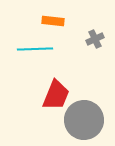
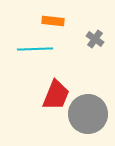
gray cross: rotated 30 degrees counterclockwise
gray circle: moved 4 px right, 6 px up
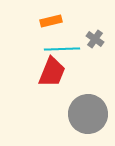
orange rectangle: moved 2 px left; rotated 20 degrees counterclockwise
cyan line: moved 27 px right
red trapezoid: moved 4 px left, 23 px up
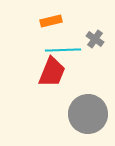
cyan line: moved 1 px right, 1 px down
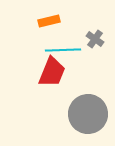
orange rectangle: moved 2 px left
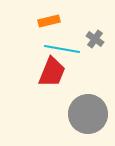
cyan line: moved 1 px left, 1 px up; rotated 12 degrees clockwise
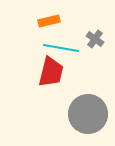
cyan line: moved 1 px left, 1 px up
red trapezoid: moved 1 px left; rotated 8 degrees counterclockwise
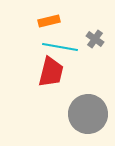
cyan line: moved 1 px left, 1 px up
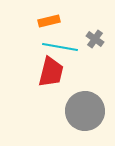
gray circle: moved 3 px left, 3 px up
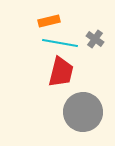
cyan line: moved 4 px up
red trapezoid: moved 10 px right
gray circle: moved 2 px left, 1 px down
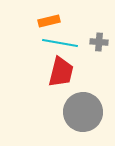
gray cross: moved 4 px right, 3 px down; rotated 30 degrees counterclockwise
